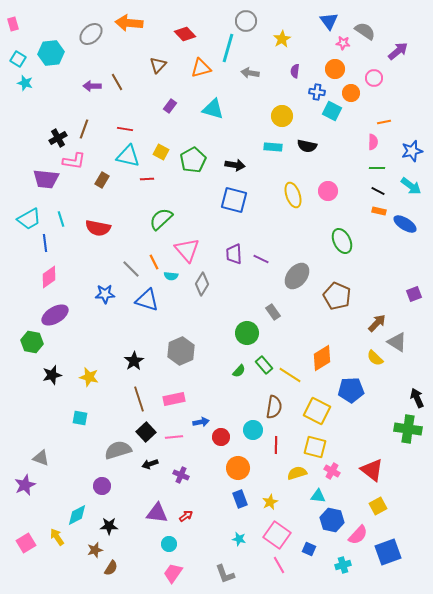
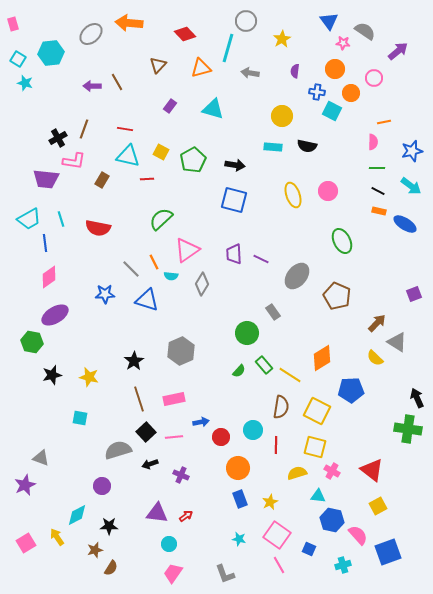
pink triangle at (187, 250): rotated 36 degrees clockwise
brown semicircle at (274, 407): moved 7 px right
pink semicircle at (358, 535): rotated 85 degrees counterclockwise
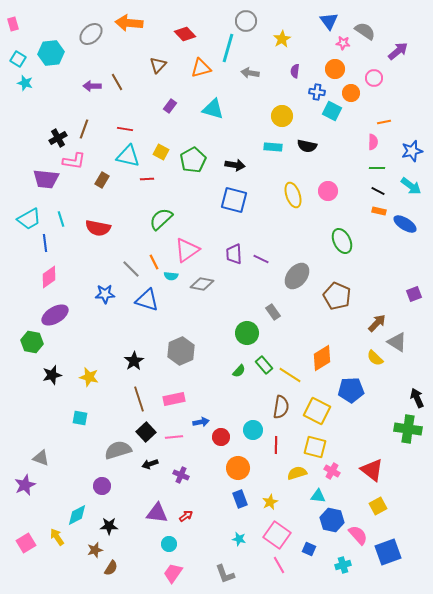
gray diamond at (202, 284): rotated 70 degrees clockwise
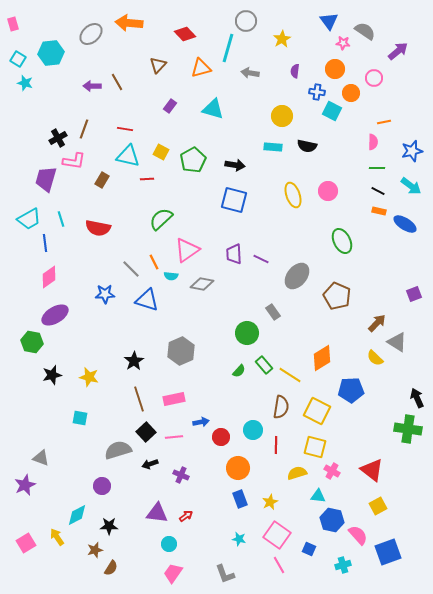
purple trapezoid at (46, 179): rotated 100 degrees clockwise
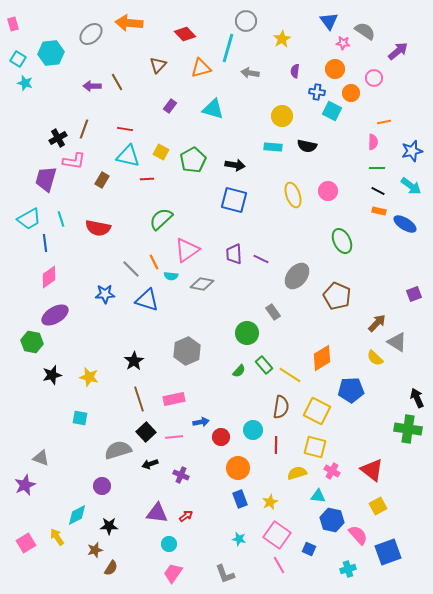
gray hexagon at (181, 351): moved 6 px right
cyan cross at (343, 565): moved 5 px right, 4 px down
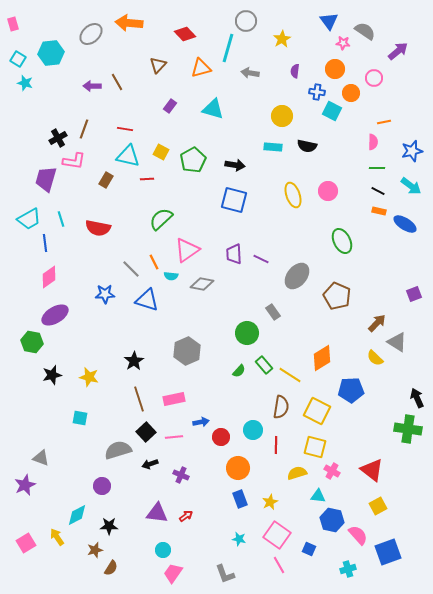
brown rectangle at (102, 180): moved 4 px right
cyan circle at (169, 544): moved 6 px left, 6 px down
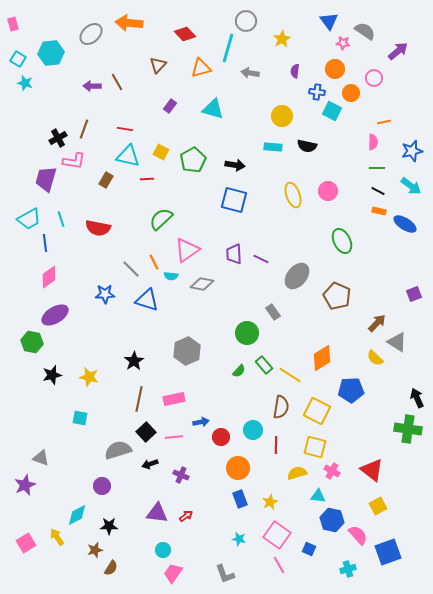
brown line at (139, 399): rotated 30 degrees clockwise
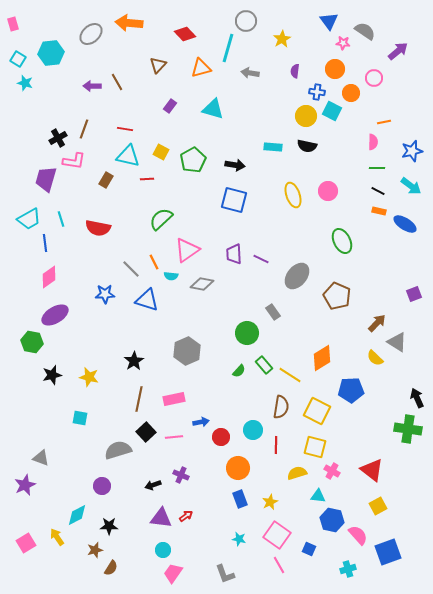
yellow circle at (282, 116): moved 24 px right
black arrow at (150, 464): moved 3 px right, 21 px down
purple triangle at (157, 513): moved 4 px right, 5 px down
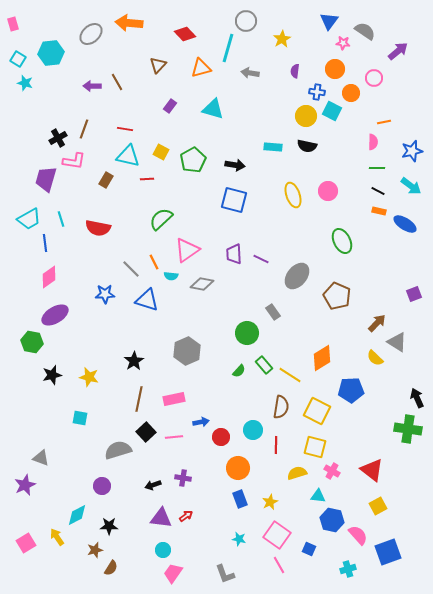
blue triangle at (329, 21): rotated 12 degrees clockwise
purple cross at (181, 475): moved 2 px right, 3 px down; rotated 14 degrees counterclockwise
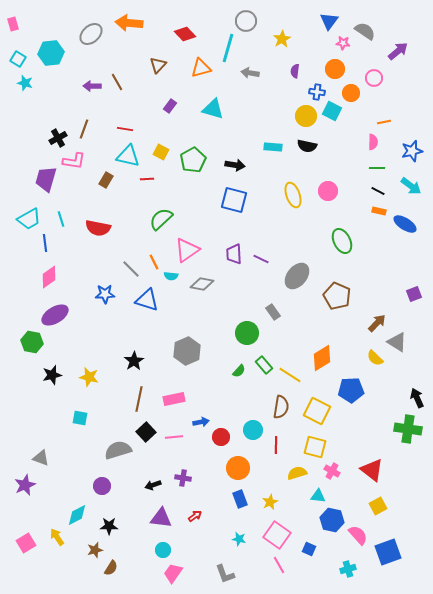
red arrow at (186, 516): moved 9 px right
